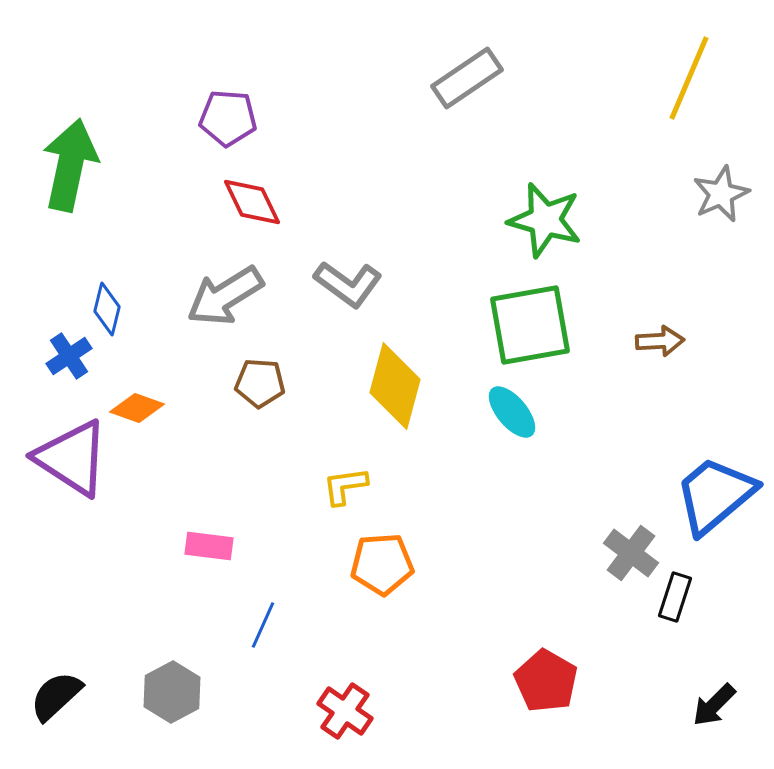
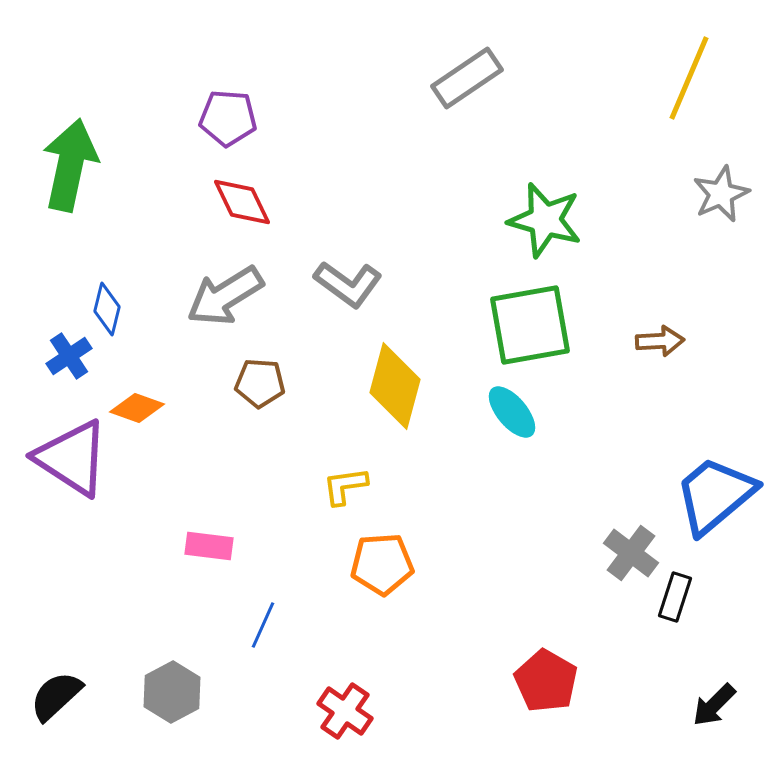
red diamond: moved 10 px left
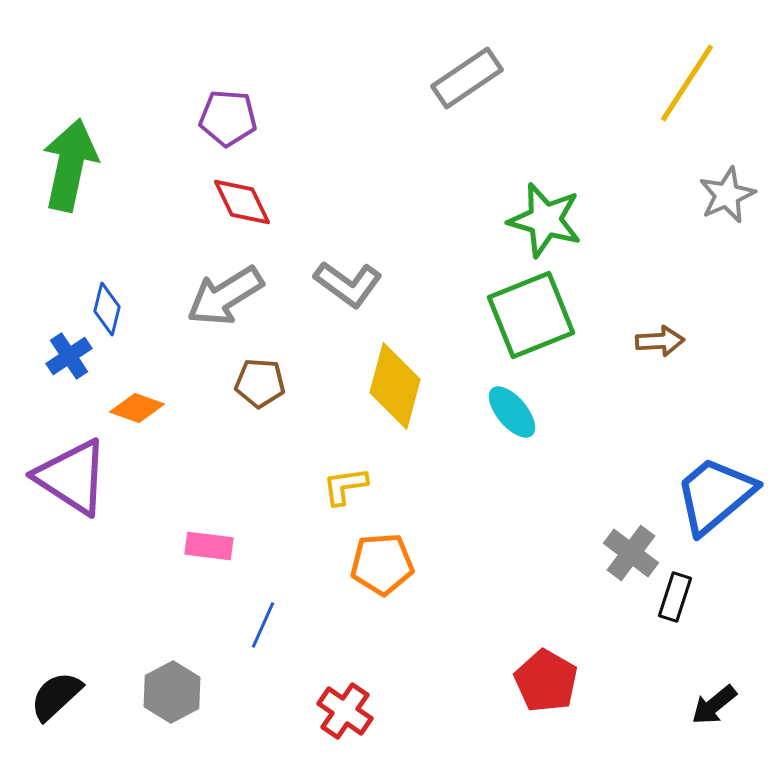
yellow line: moved 2 px left, 5 px down; rotated 10 degrees clockwise
gray star: moved 6 px right, 1 px down
green square: moved 1 px right, 10 px up; rotated 12 degrees counterclockwise
purple triangle: moved 19 px down
black arrow: rotated 6 degrees clockwise
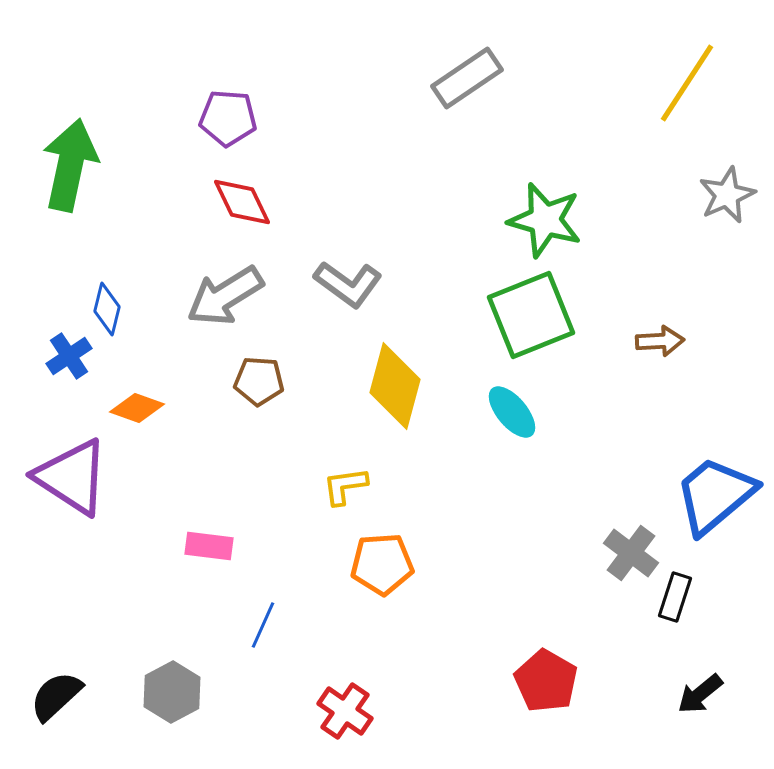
brown pentagon: moved 1 px left, 2 px up
black arrow: moved 14 px left, 11 px up
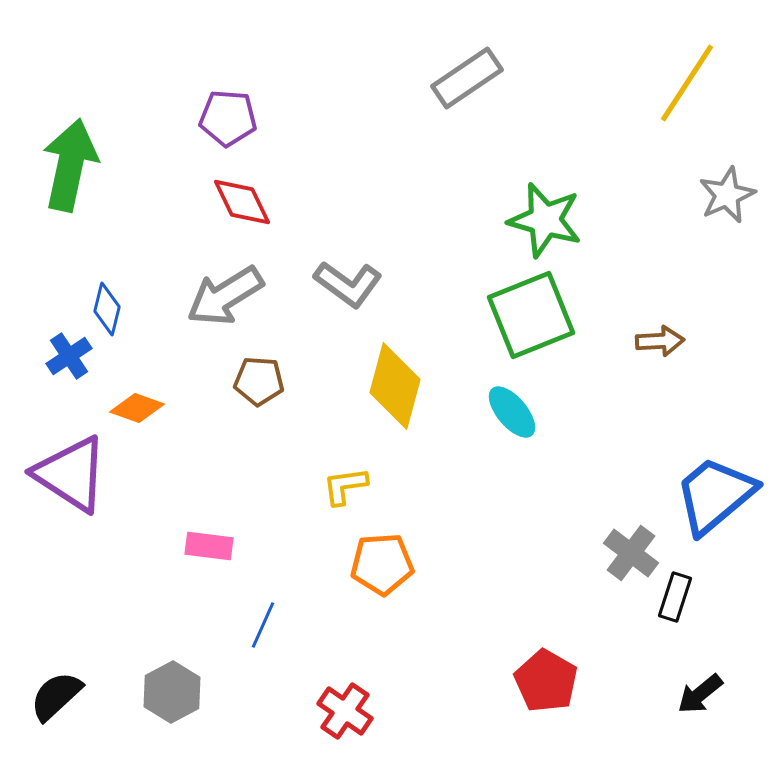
purple triangle: moved 1 px left, 3 px up
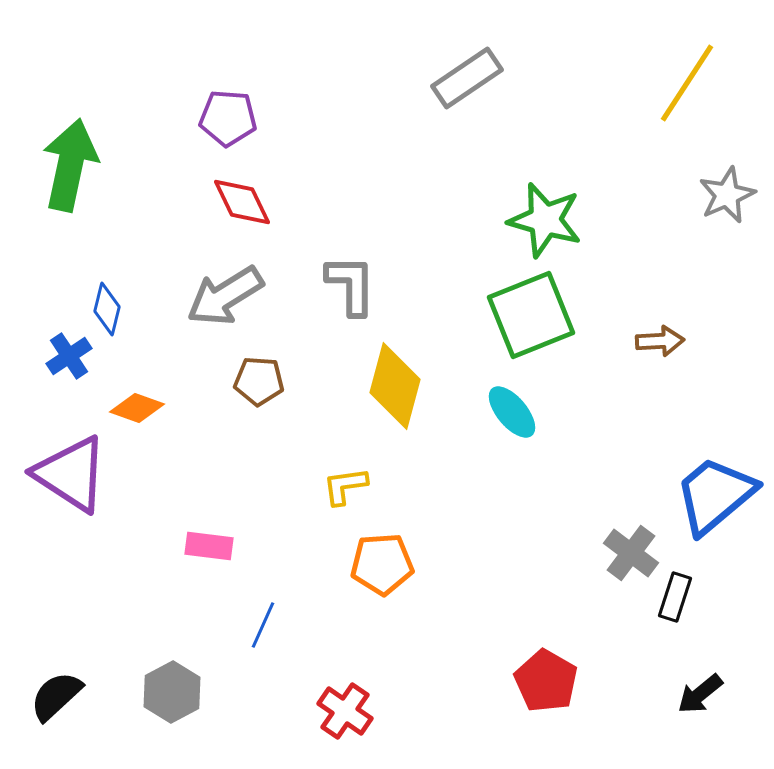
gray L-shape: moved 3 px right, 1 px down; rotated 126 degrees counterclockwise
